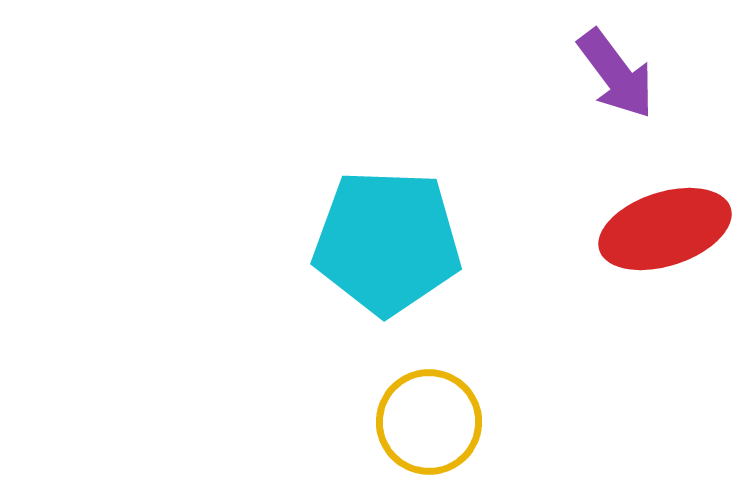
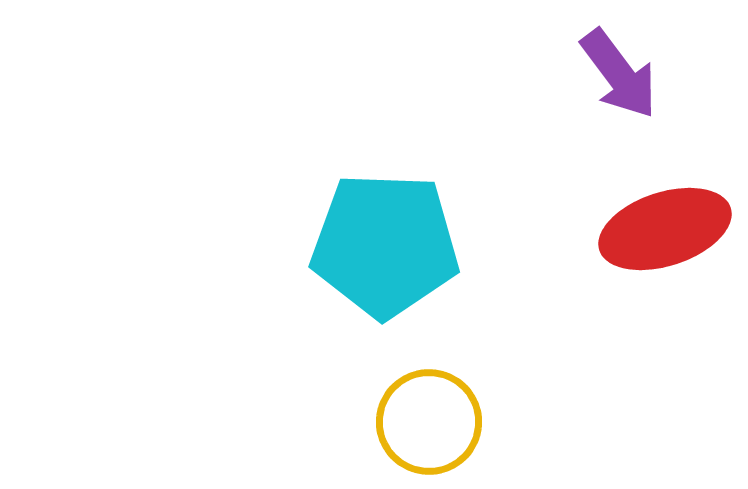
purple arrow: moved 3 px right
cyan pentagon: moved 2 px left, 3 px down
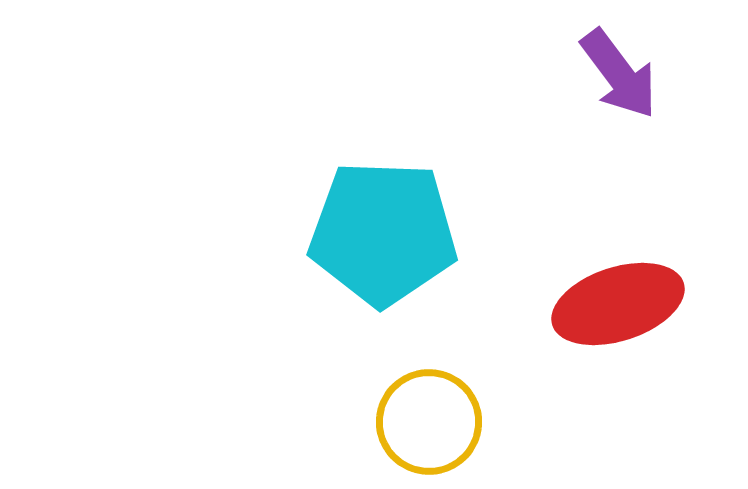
red ellipse: moved 47 px left, 75 px down
cyan pentagon: moved 2 px left, 12 px up
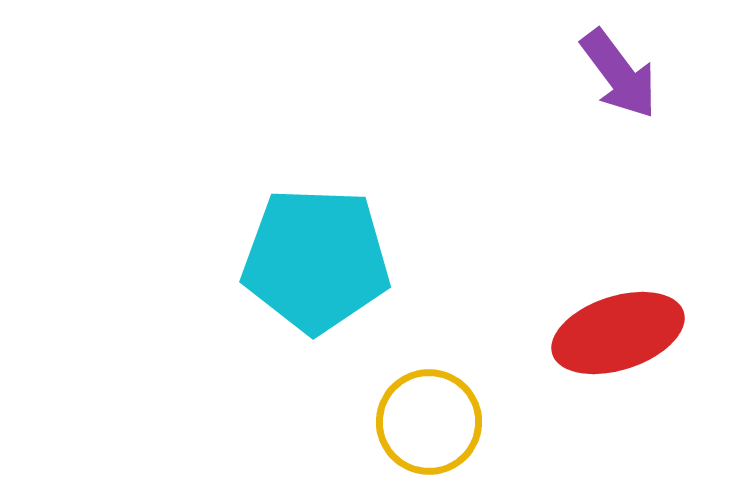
cyan pentagon: moved 67 px left, 27 px down
red ellipse: moved 29 px down
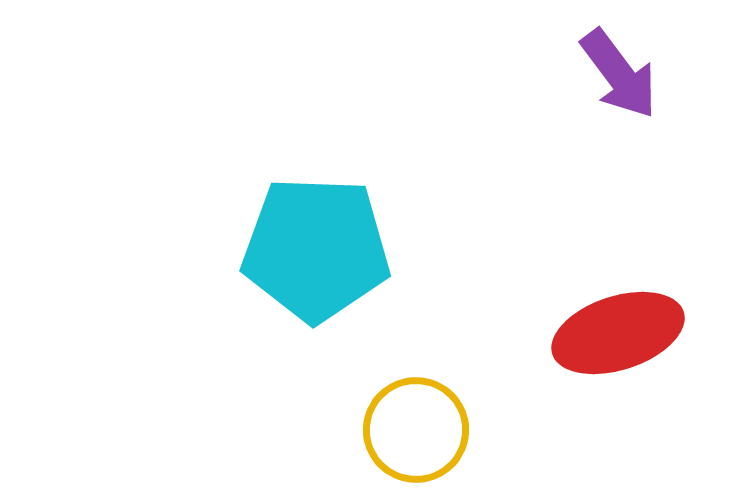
cyan pentagon: moved 11 px up
yellow circle: moved 13 px left, 8 px down
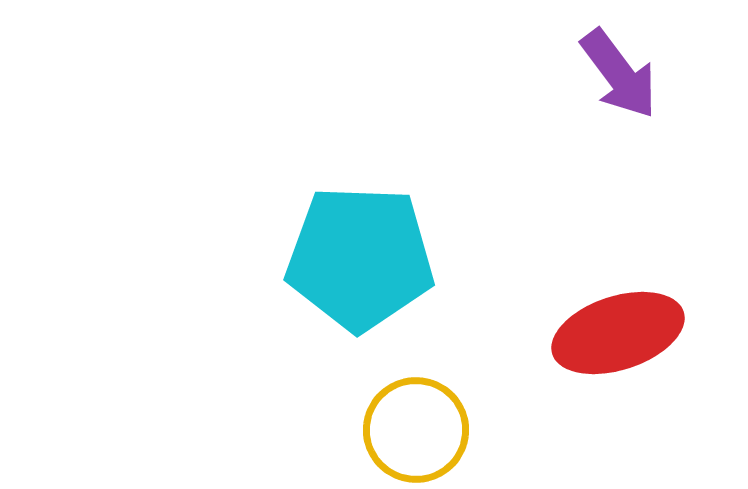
cyan pentagon: moved 44 px right, 9 px down
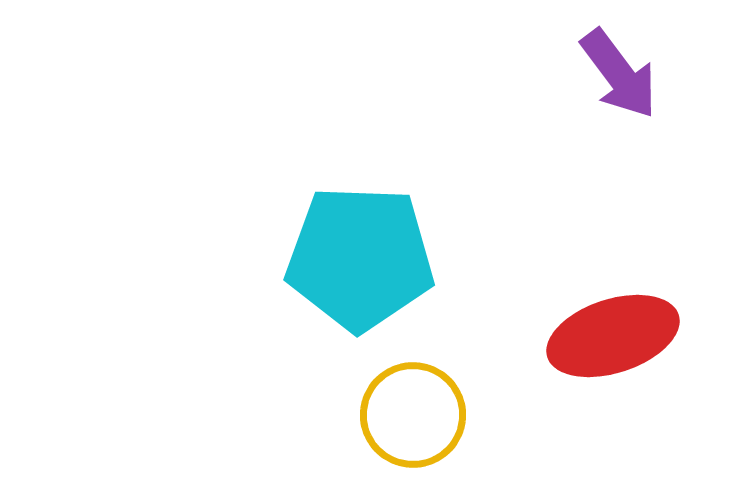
red ellipse: moved 5 px left, 3 px down
yellow circle: moved 3 px left, 15 px up
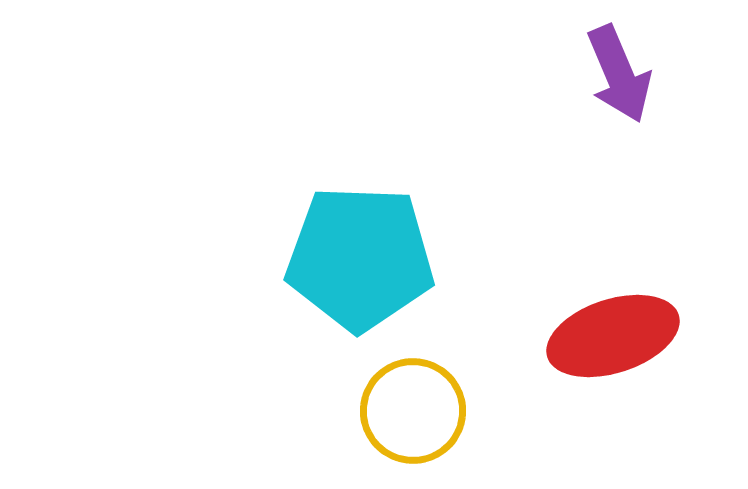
purple arrow: rotated 14 degrees clockwise
yellow circle: moved 4 px up
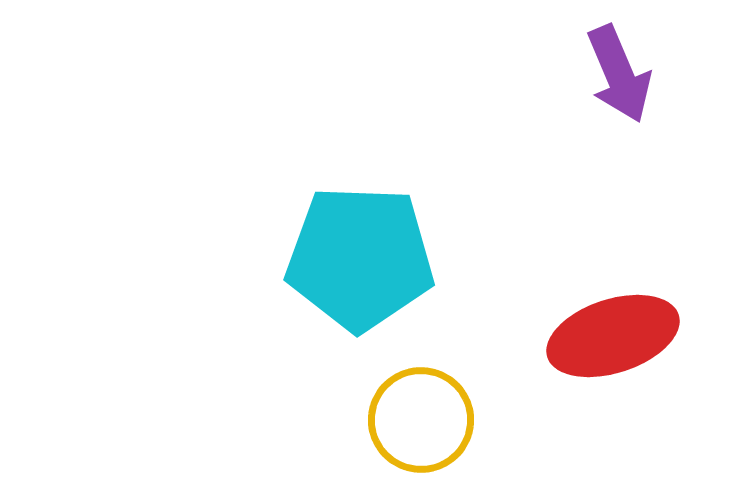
yellow circle: moved 8 px right, 9 px down
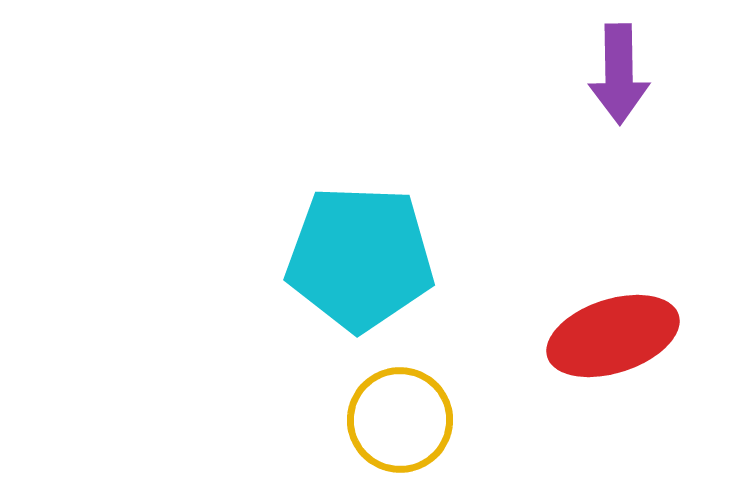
purple arrow: rotated 22 degrees clockwise
yellow circle: moved 21 px left
